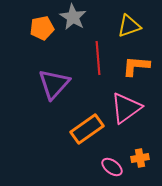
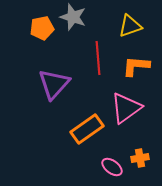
gray star: rotated 12 degrees counterclockwise
yellow triangle: moved 1 px right
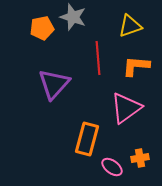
orange rectangle: moved 10 px down; rotated 40 degrees counterclockwise
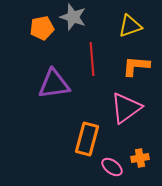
red line: moved 6 px left, 1 px down
purple triangle: rotated 40 degrees clockwise
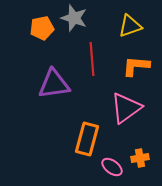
gray star: moved 1 px right, 1 px down
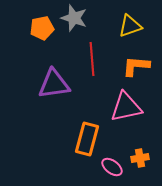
pink triangle: moved 1 px up; rotated 24 degrees clockwise
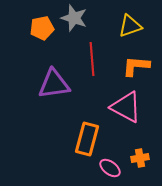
pink triangle: rotated 40 degrees clockwise
pink ellipse: moved 2 px left, 1 px down
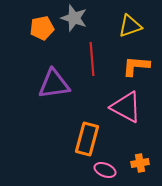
orange cross: moved 5 px down
pink ellipse: moved 5 px left, 2 px down; rotated 15 degrees counterclockwise
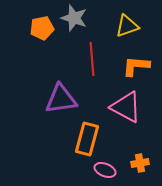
yellow triangle: moved 3 px left
purple triangle: moved 7 px right, 15 px down
